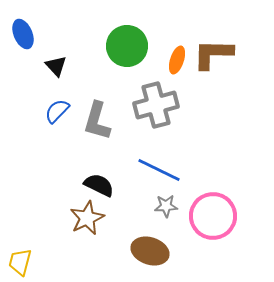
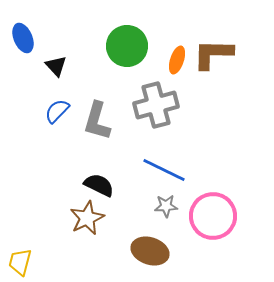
blue ellipse: moved 4 px down
blue line: moved 5 px right
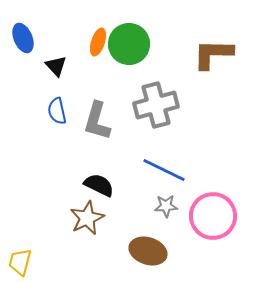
green circle: moved 2 px right, 2 px up
orange ellipse: moved 79 px left, 18 px up
blue semicircle: rotated 56 degrees counterclockwise
brown ellipse: moved 2 px left
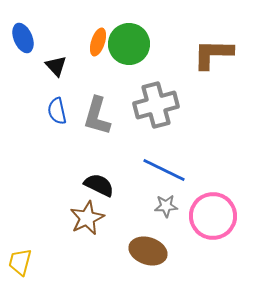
gray L-shape: moved 5 px up
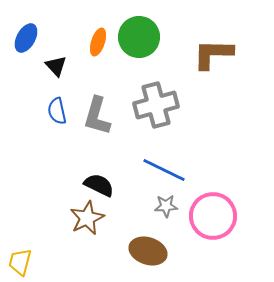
blue ellipse: moved 3 px right; rotated 52 degrees clockwise
green circle: moved 10 px right, 7 px up
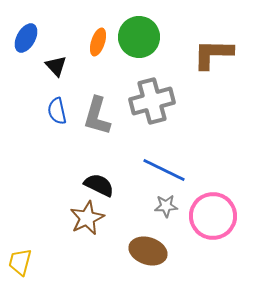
gray cross: moved 4 px left, 4 px up
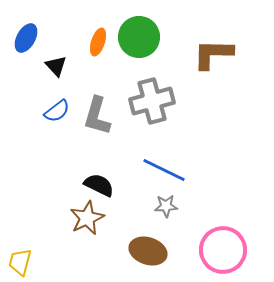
blue semicircle: rotated 116 degrees counterclockwise
pink circle: moved 10 px right, 34 px down
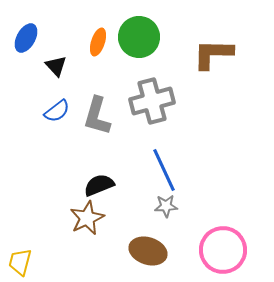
blue line: rotated 39 degrees clockwise
black semicircle: rotated 48 degrees counterclockwise
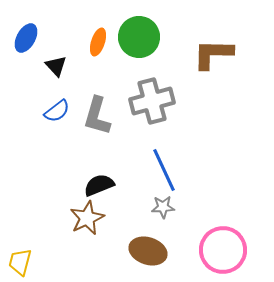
gray star: moved 3 px left, 1 px down
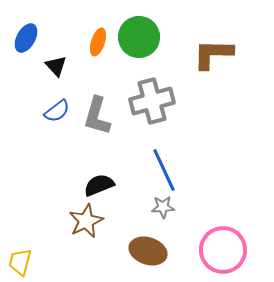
brown star: moved 1 px left, 3 px down
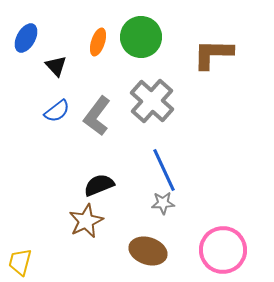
green circle: moved 2 px right
gray cross: rotated 33 degrees counterclockwise
gray L-shape: rotated 21 degrees clockwise
gray star: moved 4 px up
